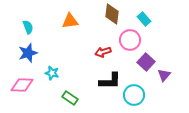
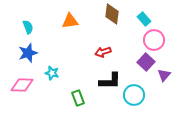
pink circle: moved 24 px right
green rectangle: moved 8 px right; rotated 35 degrees clockwise
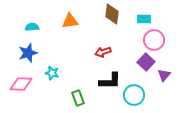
cyan rectangle: rotated 48 degrees counterclockwise
cyan semicircle: moved 4 px right; rotated 72 degrees counterclockwise
pink diamond: moved 1 px left, 1 px up
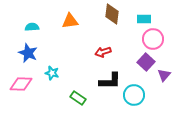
pink circle: moved 1 px left, 1 px up
blue star: rotated 30 degrees counterclockwise
green rectangle: rotated 35 degrees counterclockwise
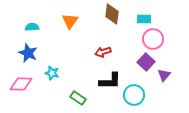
orange triangle: rotated 48 degrees counterclockwise
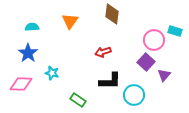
cyan rectangle: moved 31 px right, 12 px down; rotated 16 degrees clockwise
pink circle: moved 1 px right, 1 px down
blue star: rotated 12 degrees clockwise
green rectangle: moved 2 px down
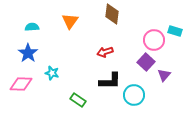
red arrow: moved 2 px right
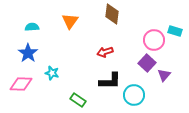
purple square: moved 1 px right, 1 px down
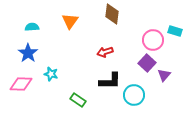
pink circle: moved 1 px left
cyan star: moved 1 px left, 1 px down
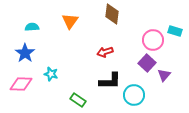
blue star: moved 3 px left
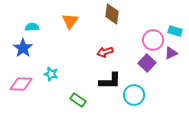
blue star: moved 2 px left, 5 px up
purple triangle: moved 7 px right, 22 px up; rotated 24 degrees clockwise
